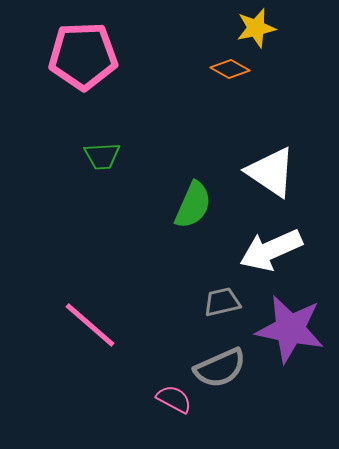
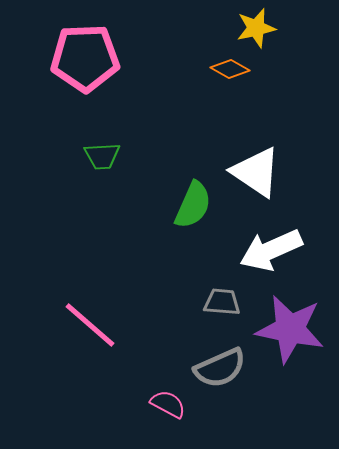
pink pentagon: moved 2 px right, 2 px down
white triangle: moved 15 px left
gray trapezoid: rotated 18 degrees clockwise
pink semicircle: moved 6 px left, 5 px down
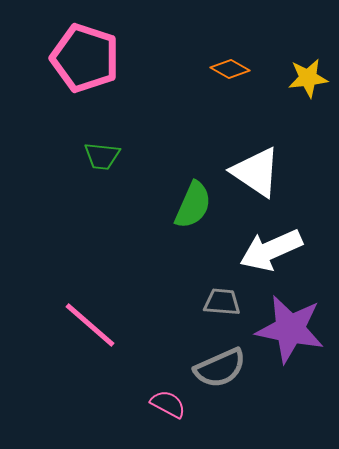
yellow star: moved 52 px right, 50 px down; rotated 6 degrees clockwise
pink pentagon: rotated 20 degrees clockwise
green trapezoid: rotated 9 degrees clockwise
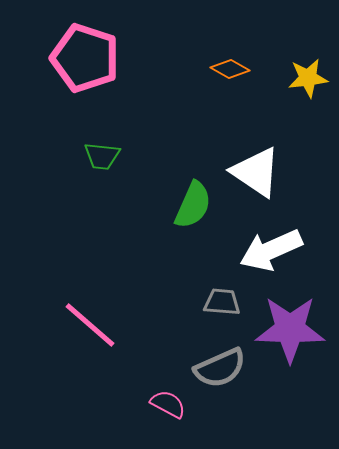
purple star: rotated 10 degrees counterclockwise
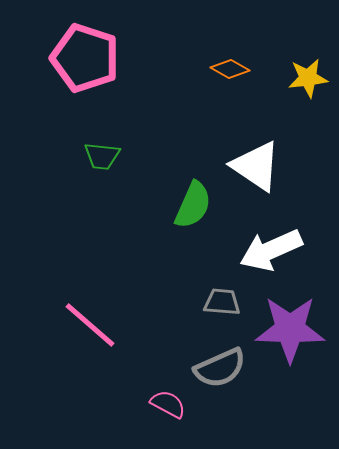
white triangle: moved 6 px up
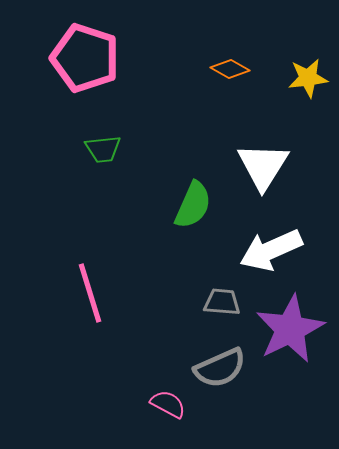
green trapezoid: moved 1 px right, 7 px up; rotated 12 degrees counterclockwise
white triangle: moved 7 px right; rotated 28 degrees clockwise
pink line: moved 32 px up; rotated 32 degrees clockwise
purple star: rotated 28 degrees counterclockwise
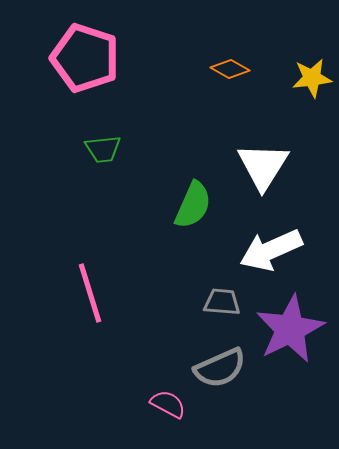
yellow star: moved 4 px right
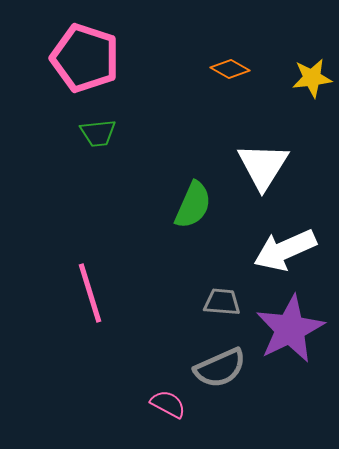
green trapezoid: moved 5 px left, 16 px up
white arrow: moved 14 px right
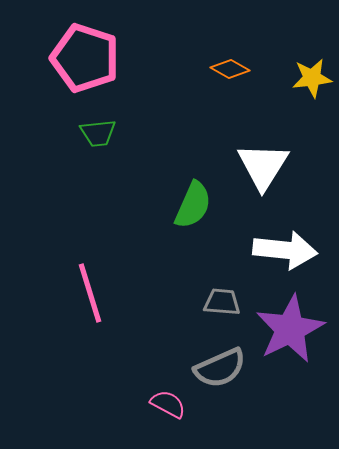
white arrow: rotated 150 degrees counterclockwise
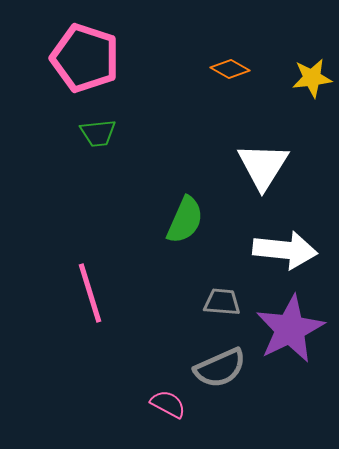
green semicircle: moved 8 px left, 15 px down
